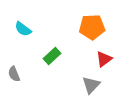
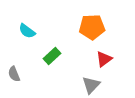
cyan semicircle: moved 4 px right, 2 px down
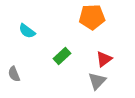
orange pentagon: moved 10 px up
green rectangle: moved 10 px right
gray triangle: moved 6 px right, 4 px up
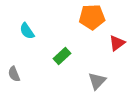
cyan semicircle: rotated 18 degrees clockwise
red triangle: moved 13 px right, 16 px up
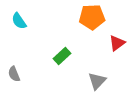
cyan semicircle: moved 8 px left, 10 px up
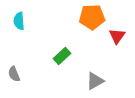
cyan semicircle: rotated 30 degrees clockwise
red triangle: moved 7 px up; rotated 18 degrees counterclockwise
gray triangle: moved 2 px left; rotated 18 degrees clockwise
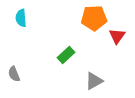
orange pentagon: moved 2 px right, 1 px down
cyan semicircle: moved 2 px right, 3 px up
green rectangle: moved 4 px right, 1 px up
gray triangle: moved 1 px left
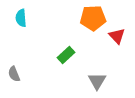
orange pentagon: moved 1 px left
red triangle: rotated 18 degrees counterclockwise
gray triangle: moved 3 px right; rotated 30 degrees counterclockwise
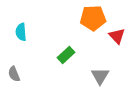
cyan semicircle: moved 14 px down
gray triangle: moved 3 px right, 5 px up
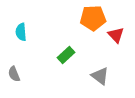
red triangle: moved 1 px left, 1 px up
gray triangle: rotated 24 degrees counterclockwise
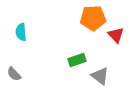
green rectangle: moved 11 px right, 5 px down; rotated 24 degrees clockwise
gray semicircle: rotated 21 degrees counterclockwise
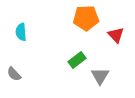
orange pentagon: moved 7 px left
green rectangle: rotated 18 degrees counterclockwise
gray triangle: rotated 24 degrees clockwise
